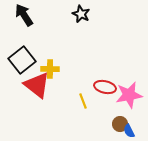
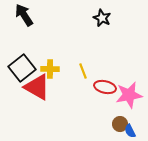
black star: moved 21 px right, 4 px down
black square: moved 8 px down
red triangle: moved 2 px down; rotated 8 degrees counterclockwise
yellow line: moved 30 px up
blue semicircle: moved 1 px right
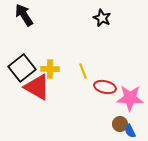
pink star: moved 1 px right, 3 px down; rotated 12 degrees clockwise
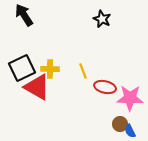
black star: moved 1 px down
black square: rotated 12 degrees clockwise
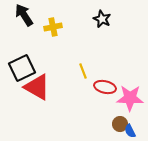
yellow cross: moved 3 px right, 42 px up; rotated 12 degrees counterclockwise
